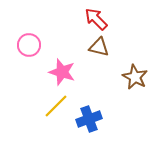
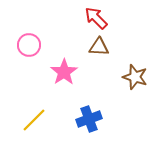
red arrow: moved 1 px up
brown triangle: rotated 10 degrees counterclockwise
pink star: moved 2 px right; rotated 20 degrees clockwise
brown star: rotated 10 degrees counterclockwise
yellow line: moved 22 px left, 14 px down
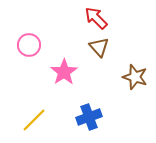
brown triangle: rotated 45 degrees clockwise
blue cross: moved 2 px up
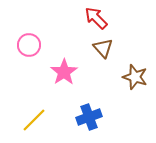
brown triangle: moved 4 px right, 1 px down
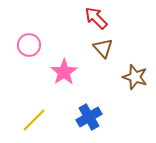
blue cross: rotated 10 degrees counterclockwise
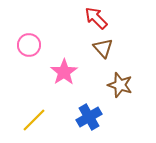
brown star: moved 15 px left, 8 px down
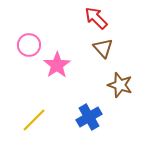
pink star: moved 7 px left, 7 px up
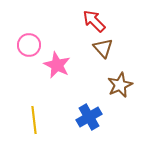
red arrow: moved 2 px left, 3 px down
pink star: rotated 12 degrees counterclockwise
brown star: rotated 30 degrees clockwise
yellow line: rotated 52 degrees counterclockwise
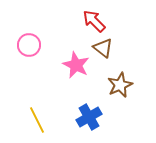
brown triangle: rotated 10 degrees counterclockwise
pink star: moved 19 px right
yellow line: moved 3 px right; rotated 20 degrees counterclockwise
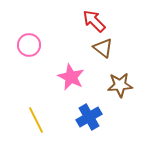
pink star: moved 5 px left, 12 px down
brown star: rotated 20 degrees clockwise
yellow line: moved 1 px left
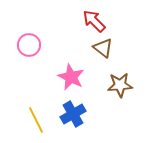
blue cross: moved 16 px left, 3 px up
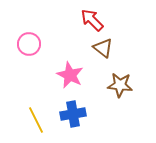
red arrow: moved 2 px left, 1 px up
pink circle: moved 1 px up
pink star: moved 1 px left, 2 px up
brown star: rotated 10 degrees clockwise
blue cross: rotated 20 degrees clockwise
